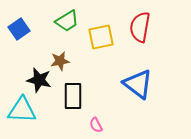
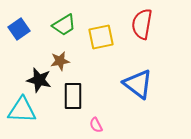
green trapezoid: moved 3 px left, 4 px down
red semicircle: moved 2 px right, 3 px up
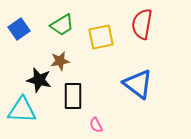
green trapezoid: moved 2 px left
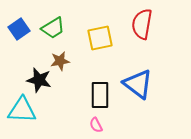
green trapezoid: moved 9 px left, 3 px down
yellow square: moved 1 px left, 1 px down
black rectangle: moved 27 px right, 1 px up
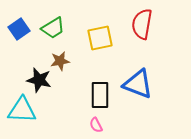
blue triangle: rotated 16 degrees counterclockwise
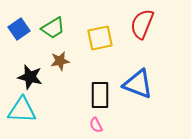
red semicircle: rotated 12 degrees clockwise
black star: moved 9 px left, 3 px up
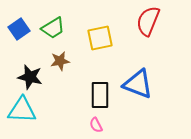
red semicircle: moved 6 px right, 3 px up
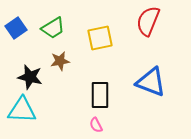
blue square: moved 3 px left, 1 px up
blue triangle: moved 13 px right, 2 px up
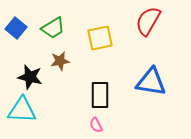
red semicircle: rotated 8 degrees clockwise
blue square: rotated 15 degrees counterclockwise
blue triangle: rotated 12 degrees counterclockwise
